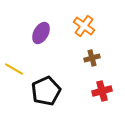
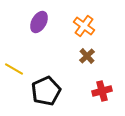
purple ellipse: moved 2 px left, 11 px up
brown cross: moved 5 px left, 2 px up; rotated 28 degrees counterclockwise
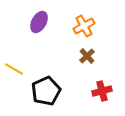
orange cross: rotated 25 degrees clockwise
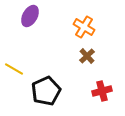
purple ellipse: moved 9 px left, 6 px up
orange cross: moved 1 px down; rotated 30 degrees counterclockwise
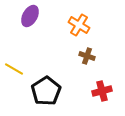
orange cross: moved 5 px left, 2 px up
brown cross: rotated 28 degrees counterclockwise
black pentagon: rotated 8 degrees counterclockwise
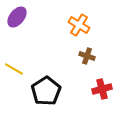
purple ellipse: moved 13 px left, 1 px down; rotated 10 degrees clockwise
red cross: moved 2 px up
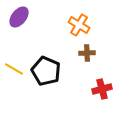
purple ellipse: moved 2 px right
brown cross: moved 3 px up; rotated 21 degrees counterclockwise
black pentagon: moved 20 px up; rotated 16 degrees counterclockwise
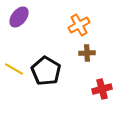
orange cross: rotated 30 degrees clockwise
black pentagon: rotated 8 degrees clockwise
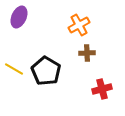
purple ellipse: rotated 15 degrees counterclockwise
